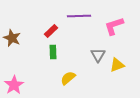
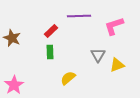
green rectangle: moved 3 px left
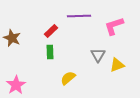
pink star: moved 2 px right
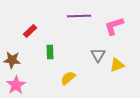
red rectangle: moved 21 px left
brown star: moved 22 px down; rotated 18 degrees counterclockwise
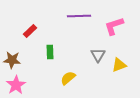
yellow triangle: moved 2 px right
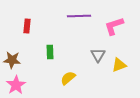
red rectangle: moved 3 px left, 5 px up; rotated 40 degrees counterclockwise
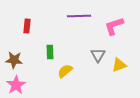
brown star: moved 2 px right
yellow semicircle: moved 3 px left, 7 px up
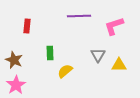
green rectangle: moved 1 px down
brown star: rotated 18 degrees clockwise
yellow triangle: rotated 21 degrees clockwise
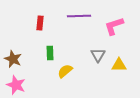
red rectangle: moved 13 px right, 3 px up
brown star: moved 1 px left, 1 px up
pink star: rotated 18 degrees counterclockwise
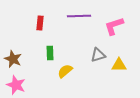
gray triangle: rotated 42 degrees clockwise
